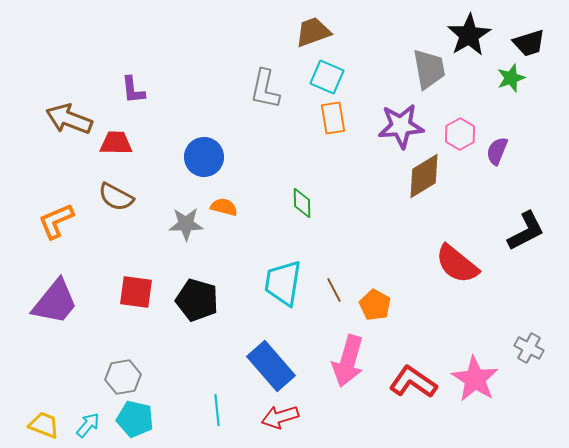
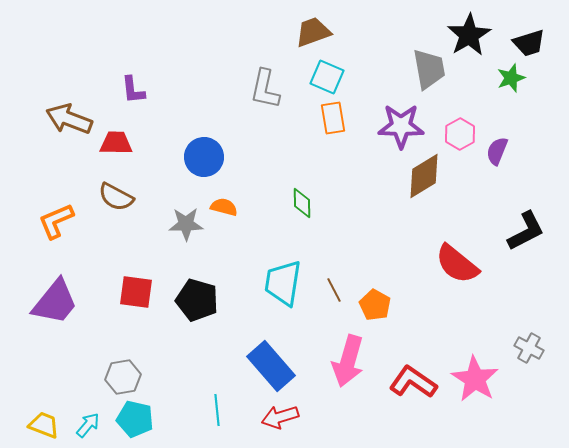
purple star: rotated 6 degrees clockwise
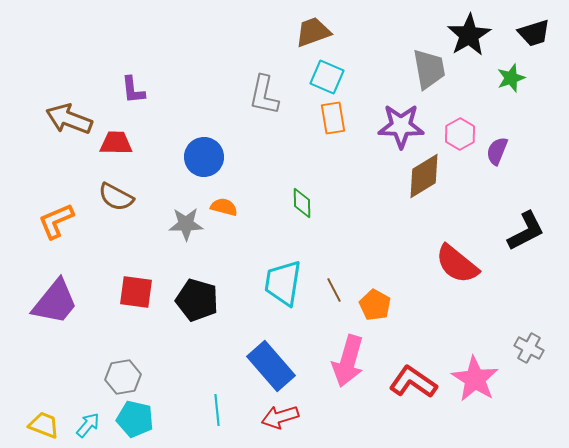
black trapezoid: moved 5 px right, 10 px up
gray L-shape: moved 1 px left, 6 px down
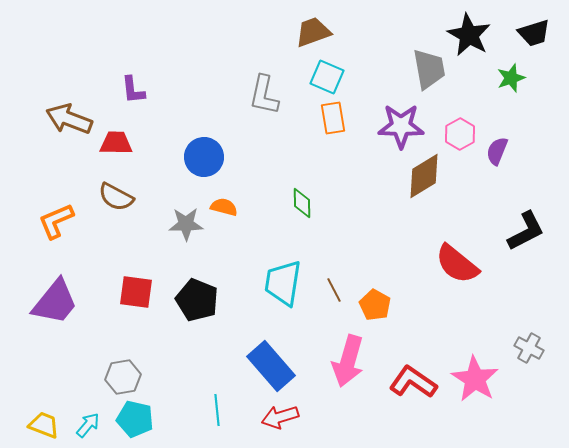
black star: rotated 12 degrees counterclockwise
black pentagon: rotated 6 degrees clockwise
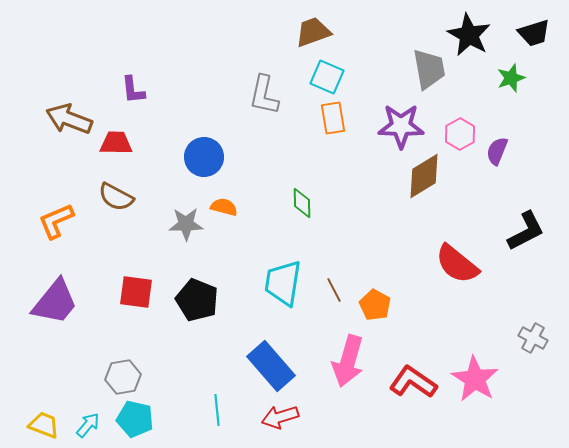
gray cross: moved 4 px right, 10 px up
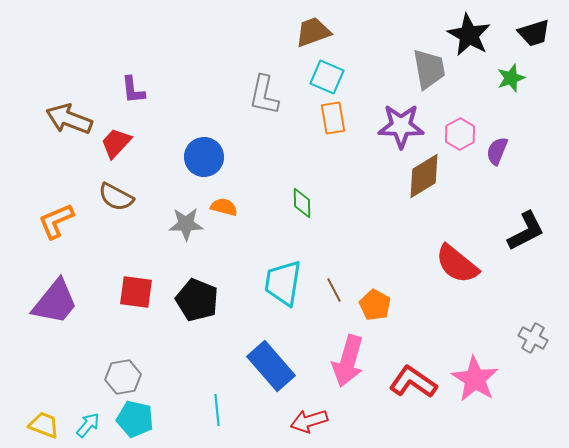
red trapezoid: rotated 48 degrees counterclockwise
red arrow: moved 29 px right, 4 px down
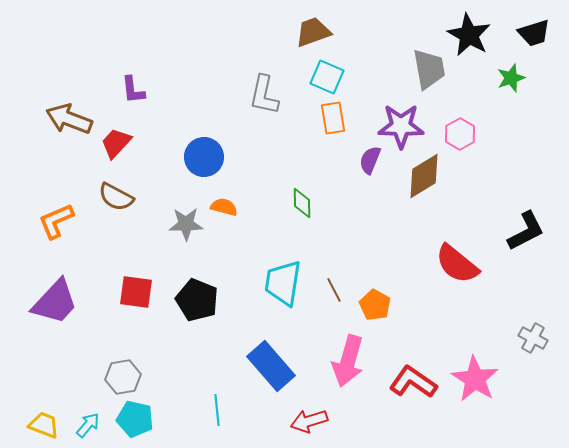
purple semicircle: moved 127 px left, 9 px down
purple trapezoid: rotated 4 degrees clockwise
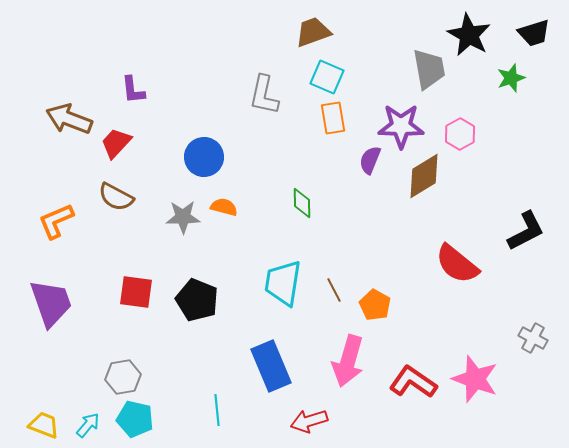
gray star: moved 3 px left, 7 px up
purple trapezoid: moved 4 px left, 1 px down; rotated 62 degrees counterclockwise
blue rectangle: rotated 18 degrees clockwise
pink star: rotated 12 degrees counterclockwise
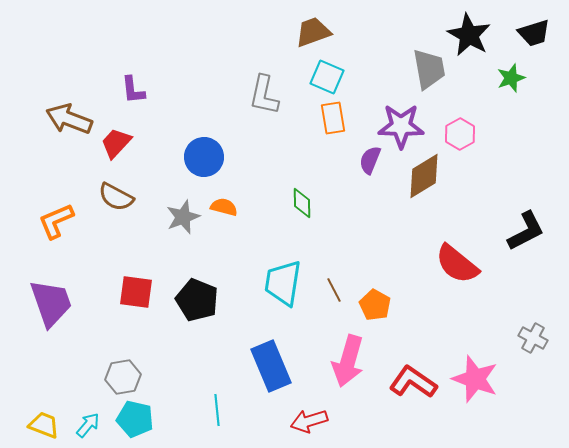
gray star: rotated 20 degrees counterclockwise
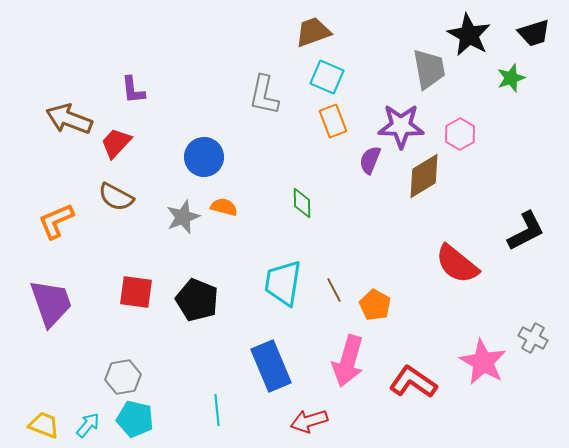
orange rectangle: moved 3 px down; rotated 12 degrees counterclockwise
pink star: moved 8 px right, 17 px up; rotated 9 degrees clockwise
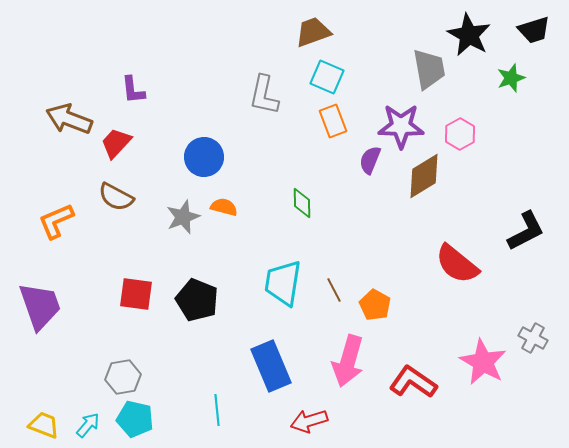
black trapezoid: moved 3 px up
red square: moved 2 px down
purple trapezoid: moved 11 px left, 3 px down
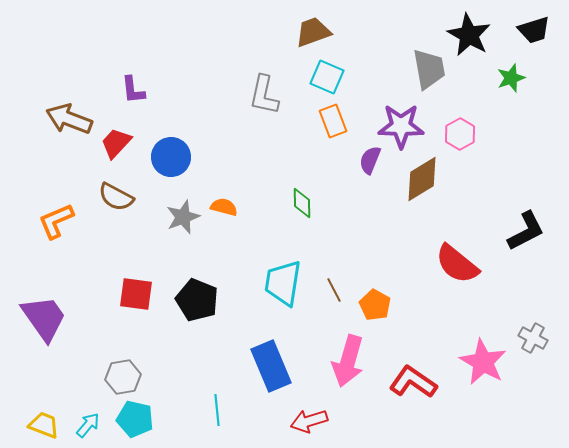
blue circle: moved 33 px left
brown diamond: moved 2 px left, 3 px down
purple trapezoid: moved 4 px right, 12 px down; rotated 16 degrees counterclockwise
